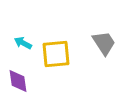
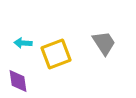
cyan arrow: rotated 24 degrees counterclockwise
yellow square: rotated 16 degrees counterclockwise
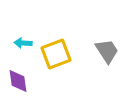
gray trapezoid: moved 3 px right, 8 px down
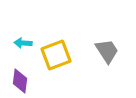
yellow square: moved 1 px down
purple diamond: moved 2 px right; rotated 15 degrees clockwise
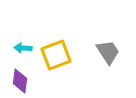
cyan arrow: moved 5 px down
gray trapezoid: moved 1 px right, 1 px down
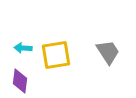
yellow square: rotated 12 degrees clockwise
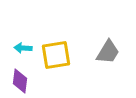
gray trapezoid: rotated 64 degrees clockwise
